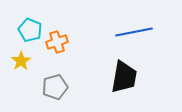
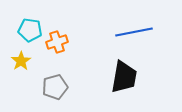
cyan pentagon: rotated 15 degrees counterclockwise
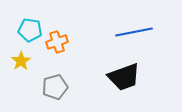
black trapezoid: rotated 60 degrees clockwise
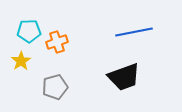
cyan pentagon: moved 1 px left, 1 px down; rotated 10 degrees counterclockwise
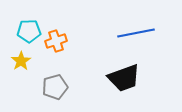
blue line: moved 2 px right, 1 px down
orange cross: moved 1 px left, 1 px up
black trapezoid: moved 1 px down
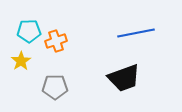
gray pentagon: rotated 15 degrees clockwise
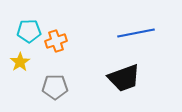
yellow star: moved 1 px left, 1 px down
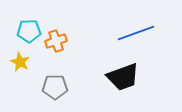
blue line: rotated 9 degrees counterclockwise
yellow star: rotated 12 degrees counterclockwise
black trapezoid: moved 1 px left, 1 px up
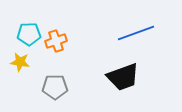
cyan pentagon: moved 3 px down
yellow star: rotated 18 degrees counterclockwise
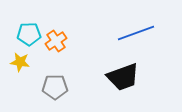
orange cross: rotated 15 degrees counterclockwise
